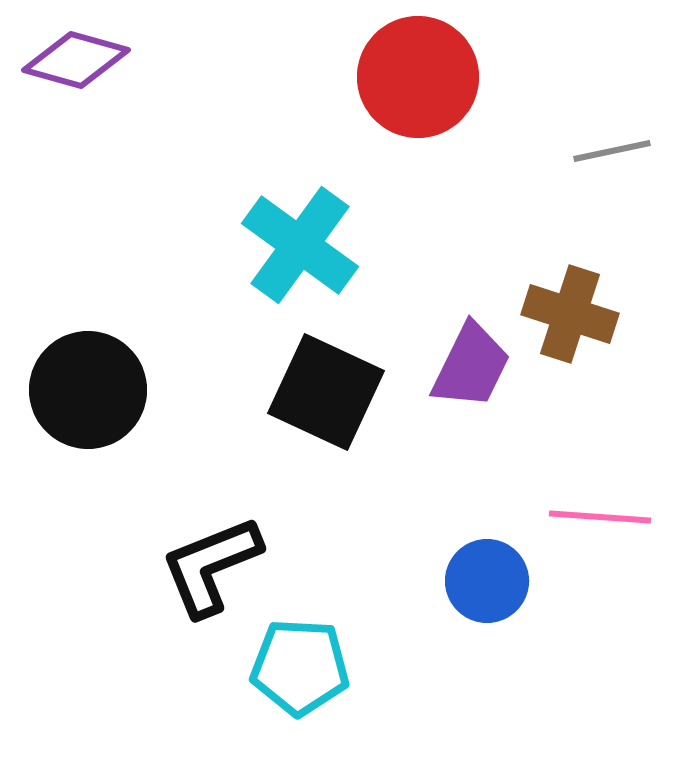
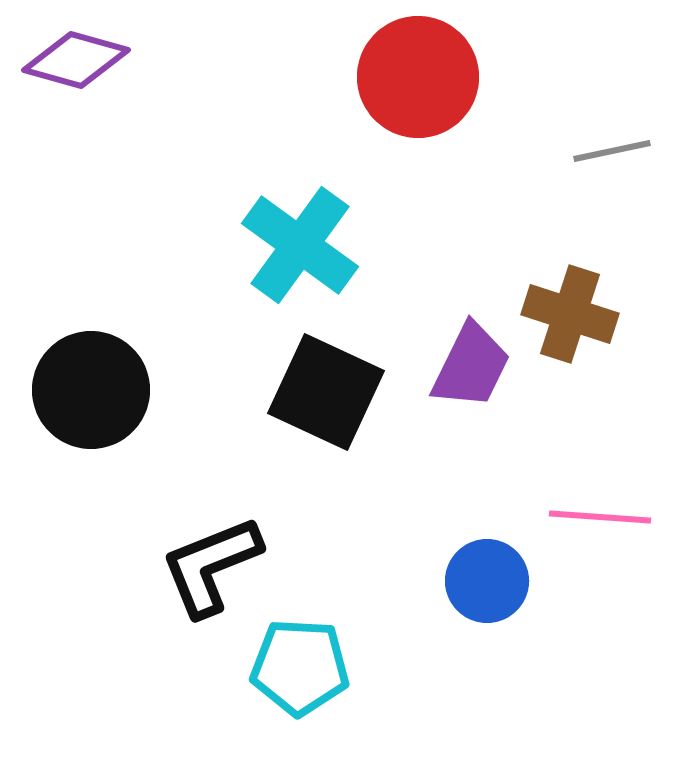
black circle: moved 3 px right
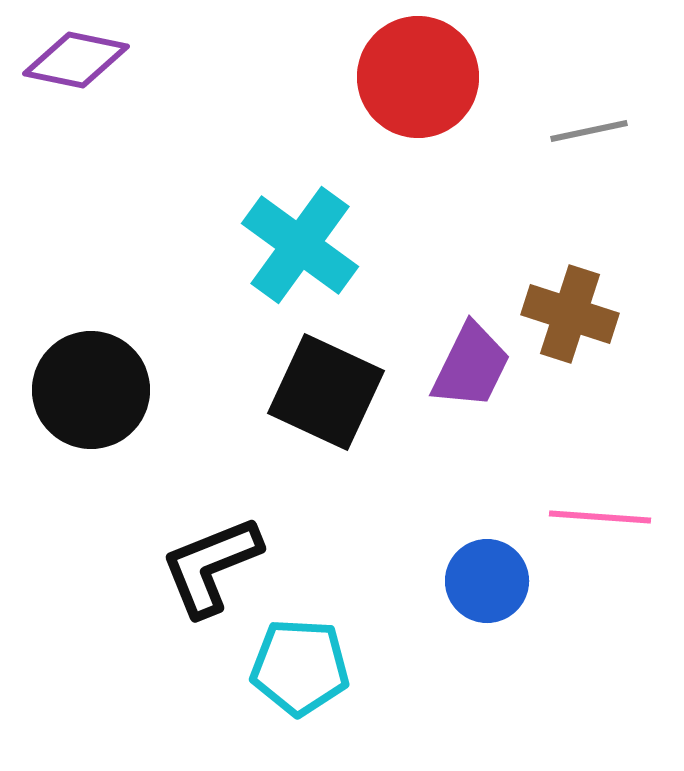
purple diamond: rotated 4 degrees counterclockwise
gray line: moved 23 px left, 20 px up
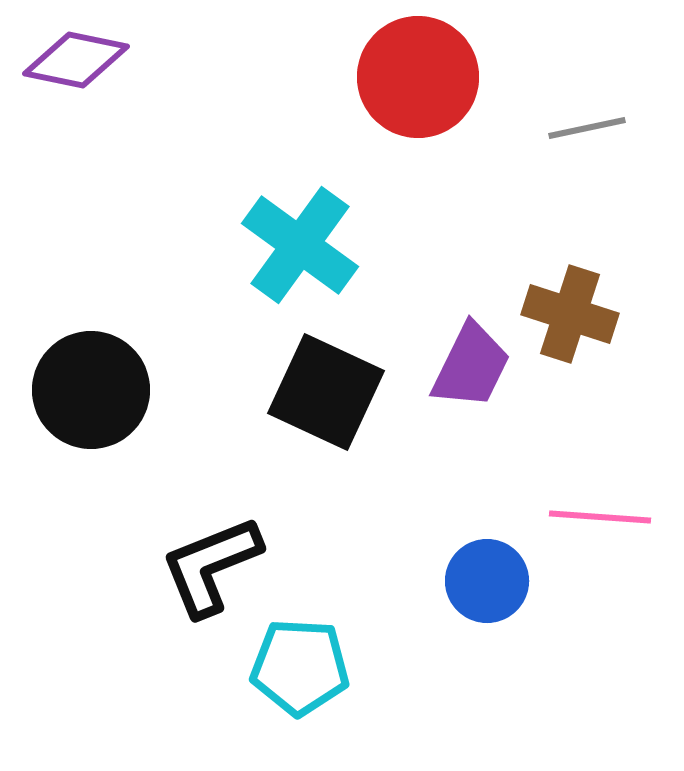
gray line: moved 2 px left, 3 px up
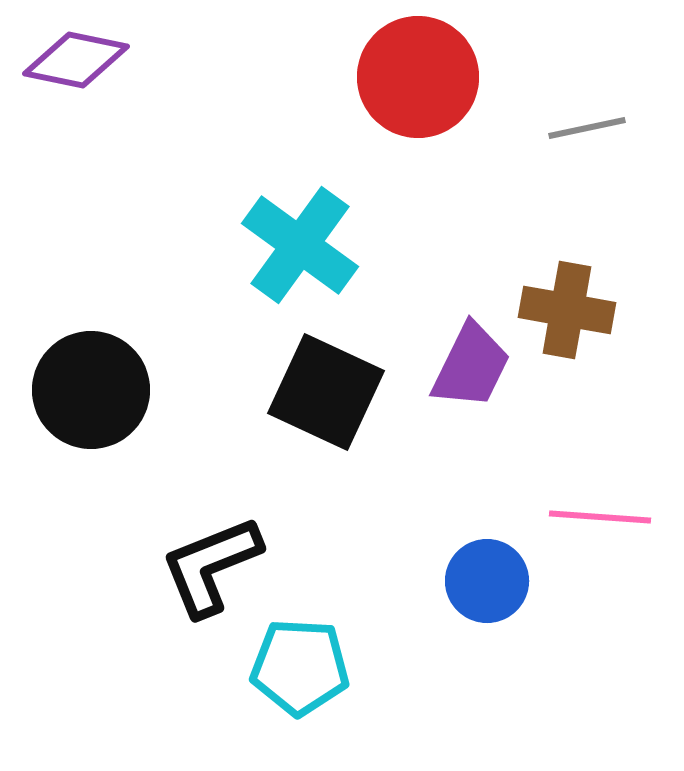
brown cross: moved 3 px left, 4 px up; rotated 8 degrees counterclockwise
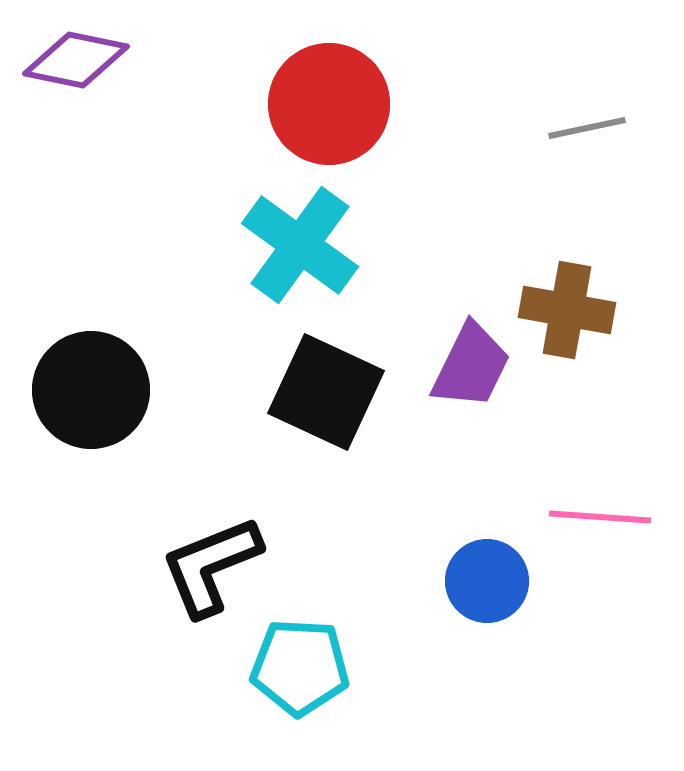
red circle: moved 89 px left, 27 px down
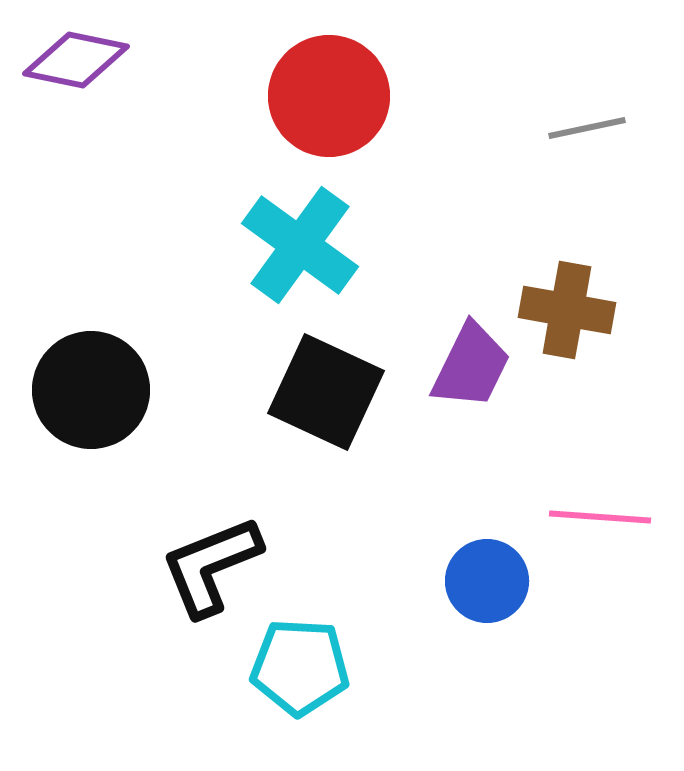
red circle: moved 8 px up
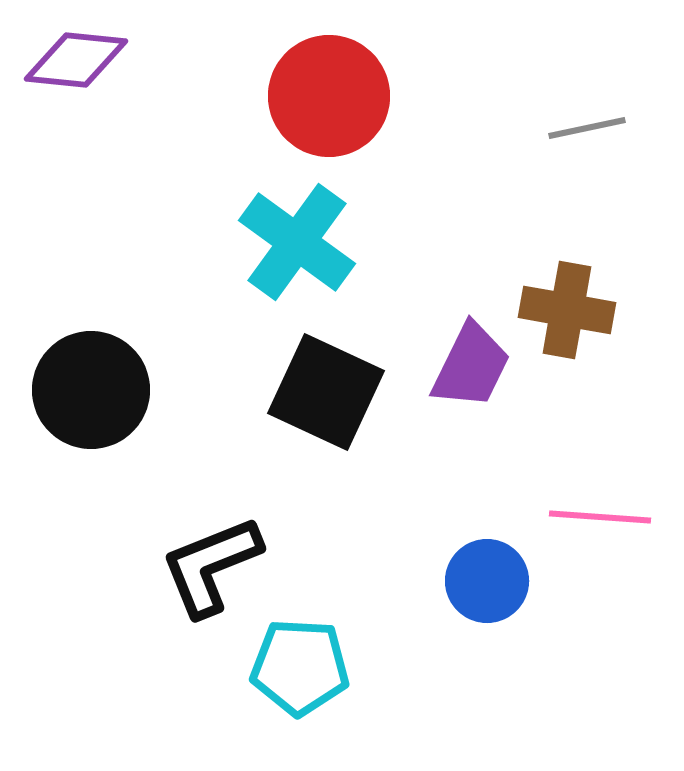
purple diamond: rotated 6 degrees counterclockwise
cyan cross: moved 3 px left, 3 px up
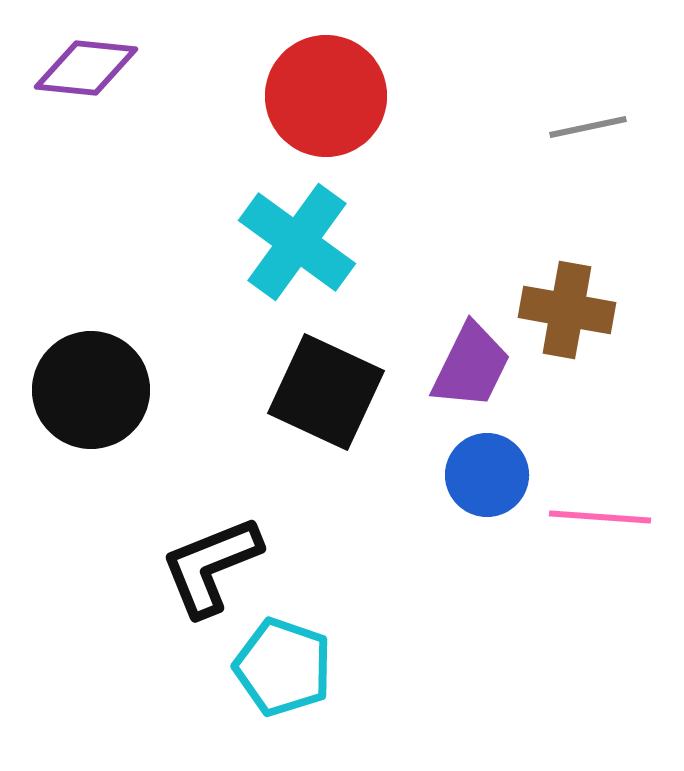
purple diamond: moved 10 px right, 8 px down
red circle: moved 3 px left
gray line: moved 1 px right, 1 px up
blue circle: moved 106 px up
cyan pentagon: moved 17 px left; rotated 16 degrees clockwise
